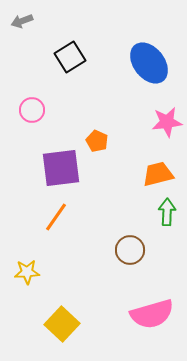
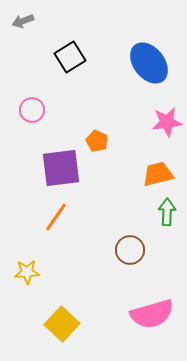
gray arrow: moved 1 px right
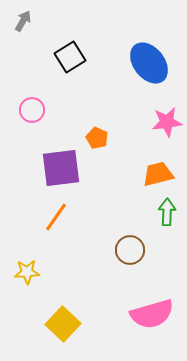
gray arrow: rotated 140 degrees clockwise
orange pentagon: moved 3 px up
yellow square: moved 1 px right
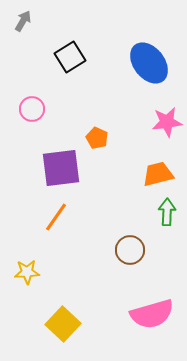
pink circle: moved 1 px up
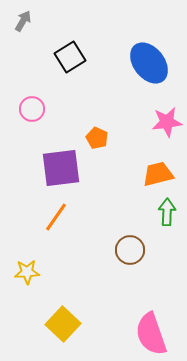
pink semicircle: moved 1 px left, 20 px down; rotated 87 degrees clockwise
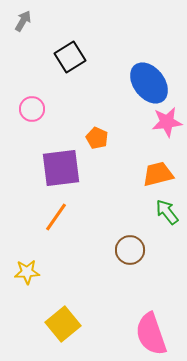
blue ellipse: moved 20 px down
green arrow: rotated 40 degrees counterclockwise
yellow square: rotated 8 degrees clockwise
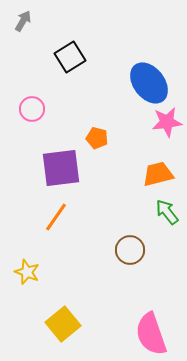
orange pentagon: rotated 10 degrees counterclockwise
yellow star: rotated 25 degrees clockwise
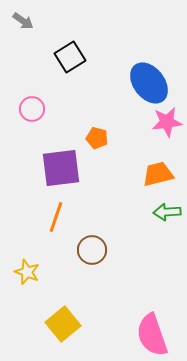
gray arrow: rotated 95 degrees clockwise
green arrow: rotated 56 degrees counterclockwise
orange line: rotated 16 degrees counterclockwise
brown circle: moved 38 px left
pink semicircle: moved 1 px right, 1 px down
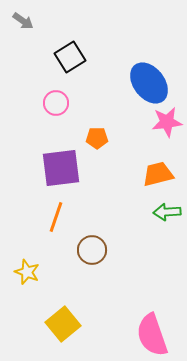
pink circle: moved 24 px right, 6 px up
orange pentagon: rotated 15 degrees counterclockwise
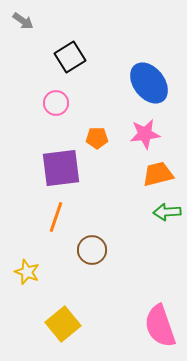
pink star: moved 22 px left, 12 px down
pink semicircle: moved 8 px right, 9 px up
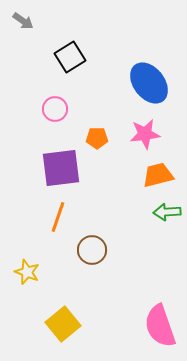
pink circle: moved 1 px left, 6 px down
orange trapezoid: moved 1 px down
orange line: moved 2 px right
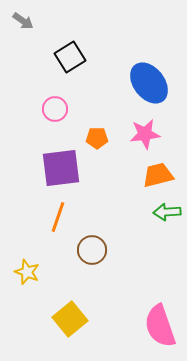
yellow square: moved 7 px right, 5 px up
